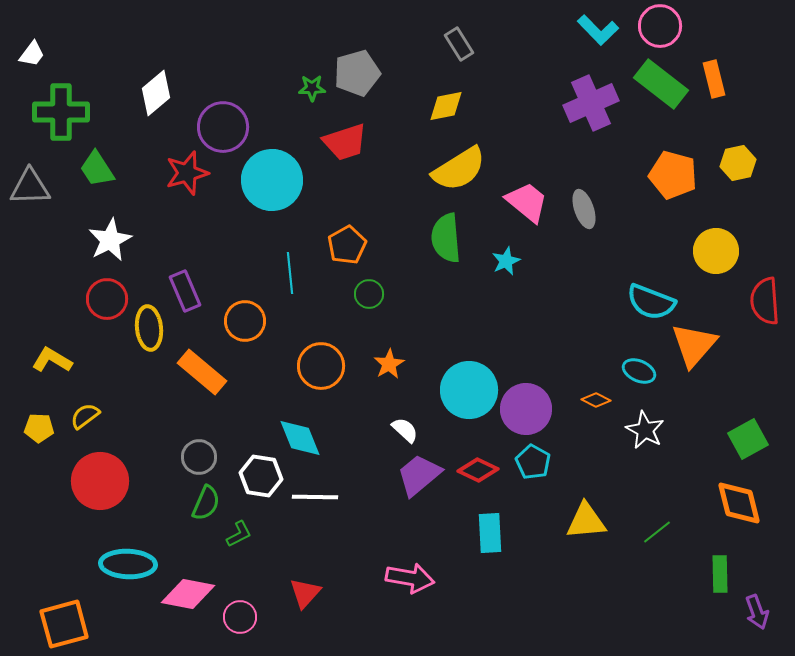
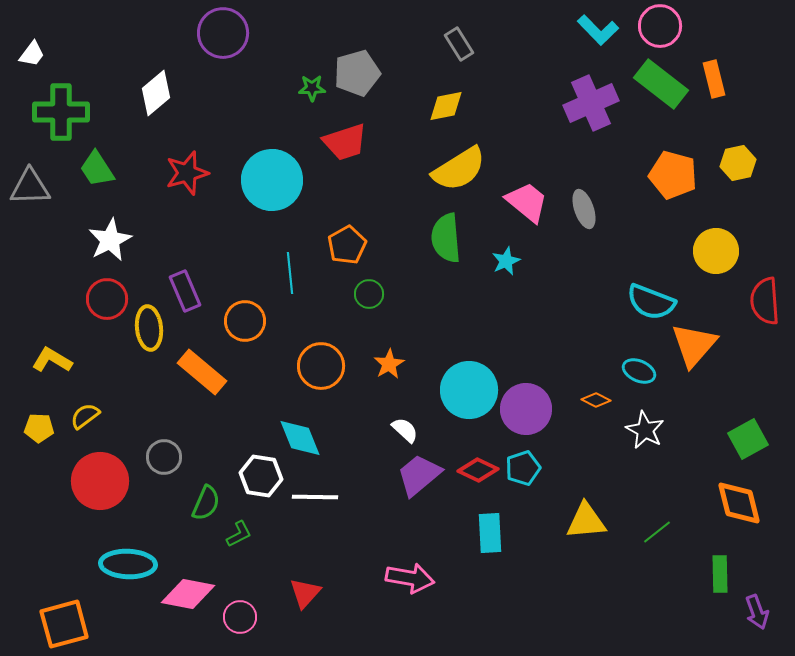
purple circle at (223, 127): moved 94 px up
gray circle at (199, 457): moved 35 px left
cyan pentagon at (533, 462): moved 10 px left, 6 px down; rotated 24 degrees clockwise
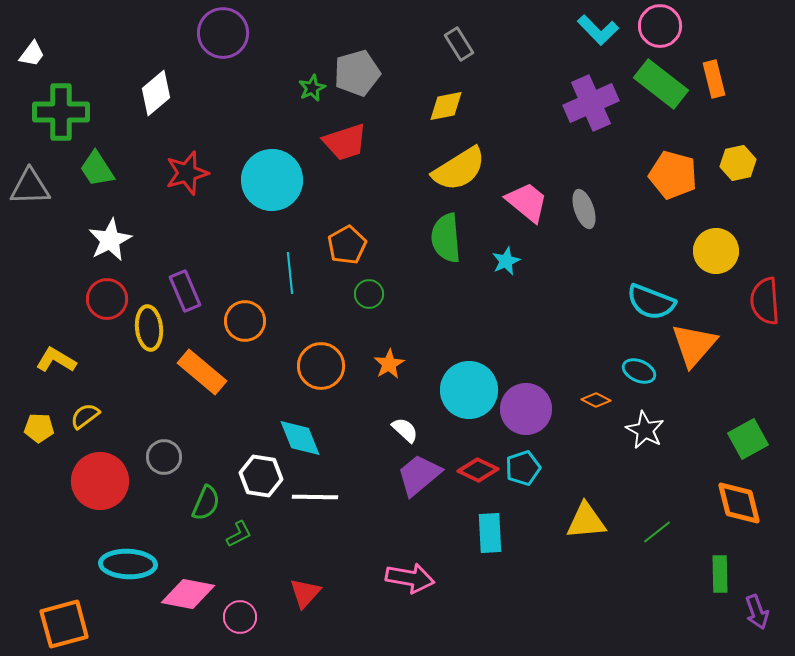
green star at (312, 88): rotated 24 degrees counterclockwise
yellow L-shape at (52, 360): moved 4 px right
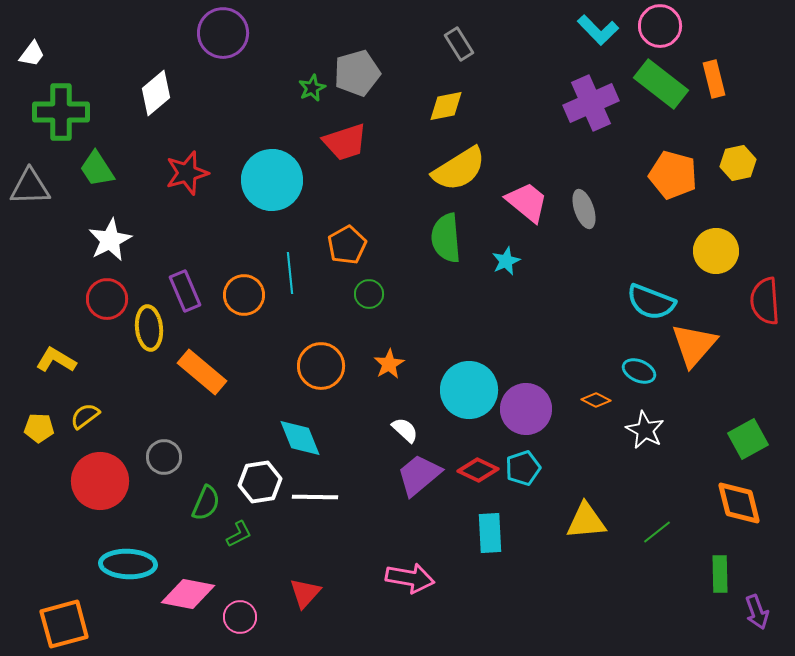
orange circle at (245, 321): moved 1 px left, 26 px up
white hexagon at (261, 476): moved 1 px left, 6 px down; rotated 18 degrees counterclockwise
